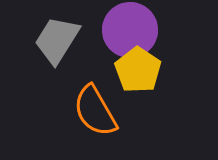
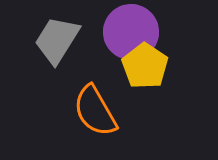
purple circle: moved 1 px right, 2 px down
yellow pentagon: moved 7 px right, 4 px up
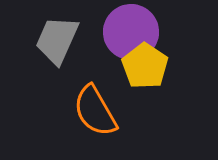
gray trapezoid: rotated 8 degrees counterclockwise
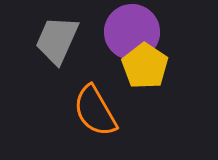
purple circle: moved 1 px right
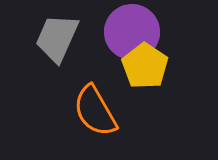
gray trapezoid: moved 2 px up
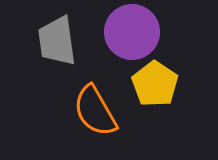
gray trapezoid: moved 3 px down; rotated 32 degrees counterclockwise
yellow pentagon: moved 10 px right, 18 px down
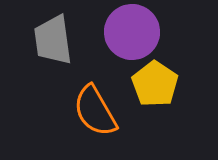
gray trapezoid: moved 4 px left, 1 px up
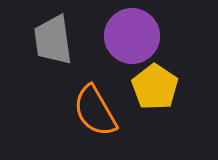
purple circle: moved 4 px down
yellow pentagon: moved 3 px down
